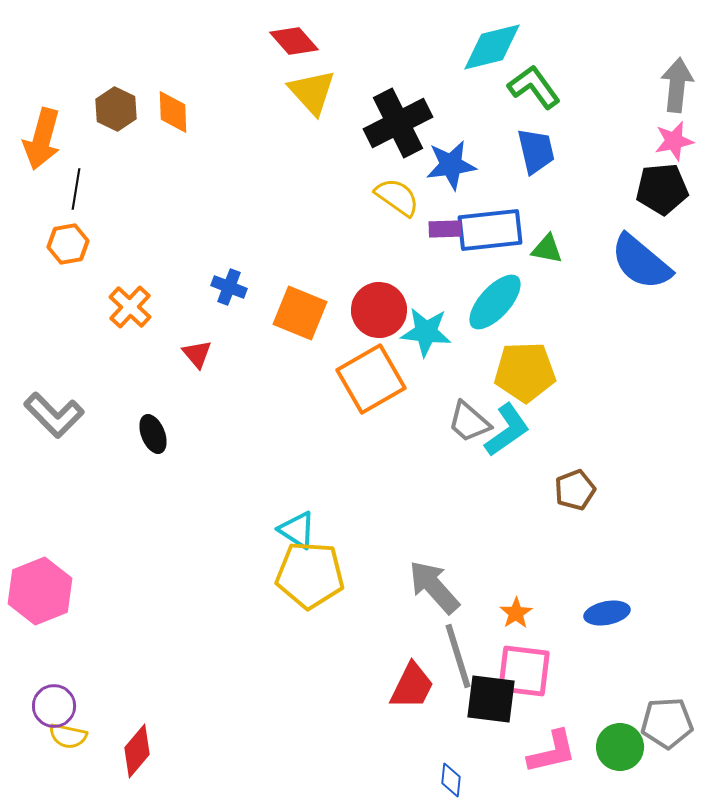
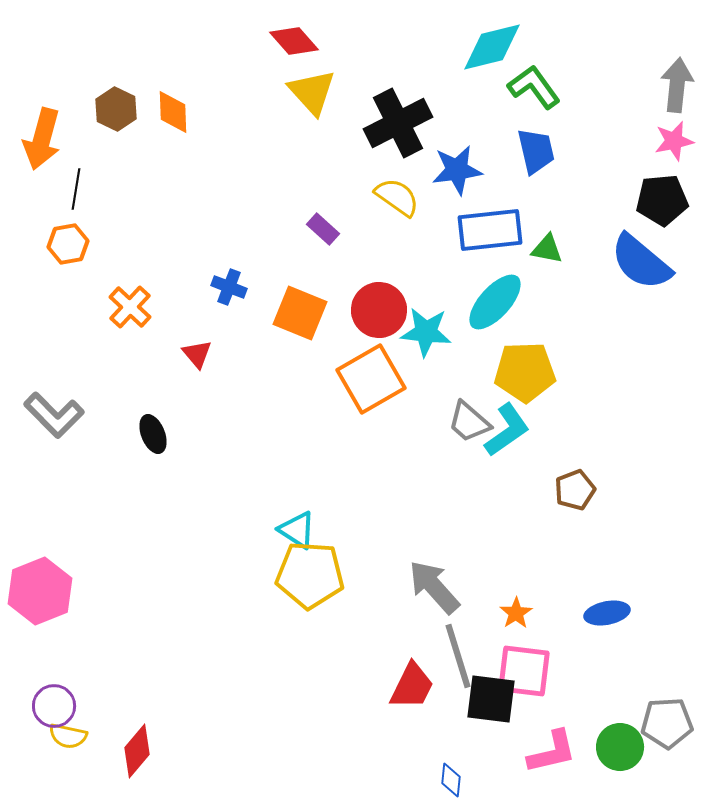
blue star at (451, 165): moved 6 px right, 5 px down
black pentagon at (662, 189): moved 11 px down
purple rectangle at (445, 229): moved 122 px left; rotated 44 degrees clockwise
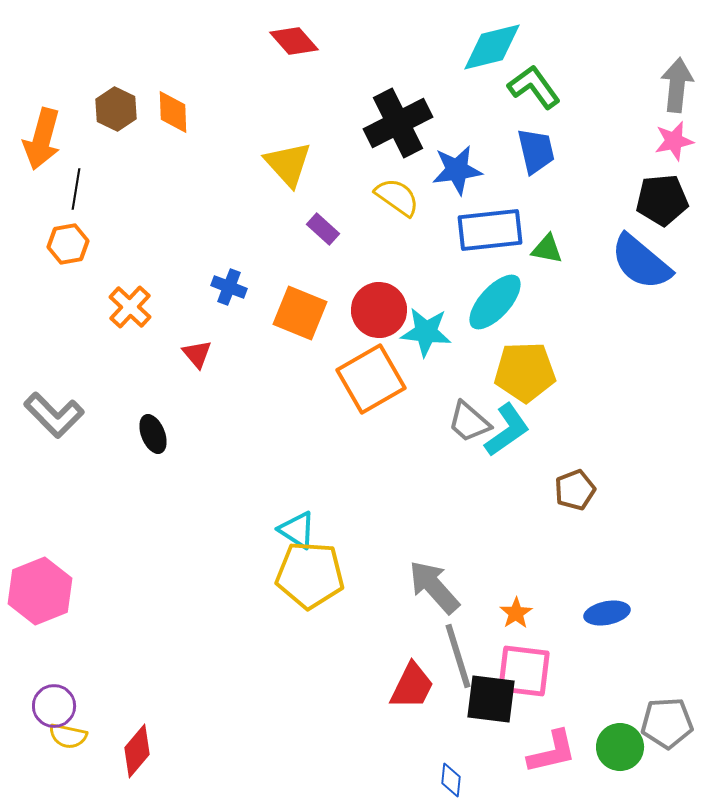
yellow triangle at (312, 92): moved 24 px left, 72 px down
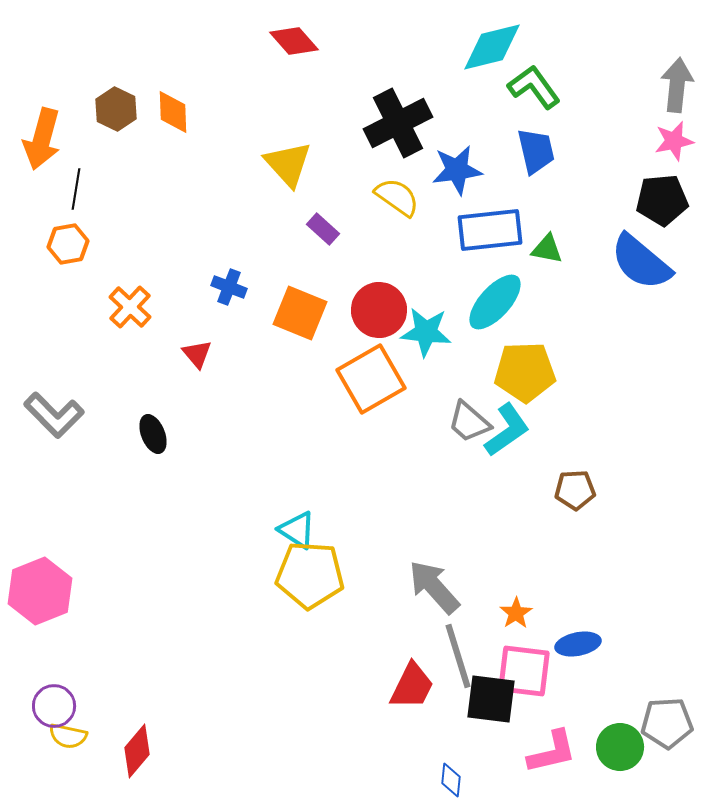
brown pentagon at (575, 490): rotated 18 degrees clockwise
blue ellipse at (607, 613): moved 29 px left, 31 px down
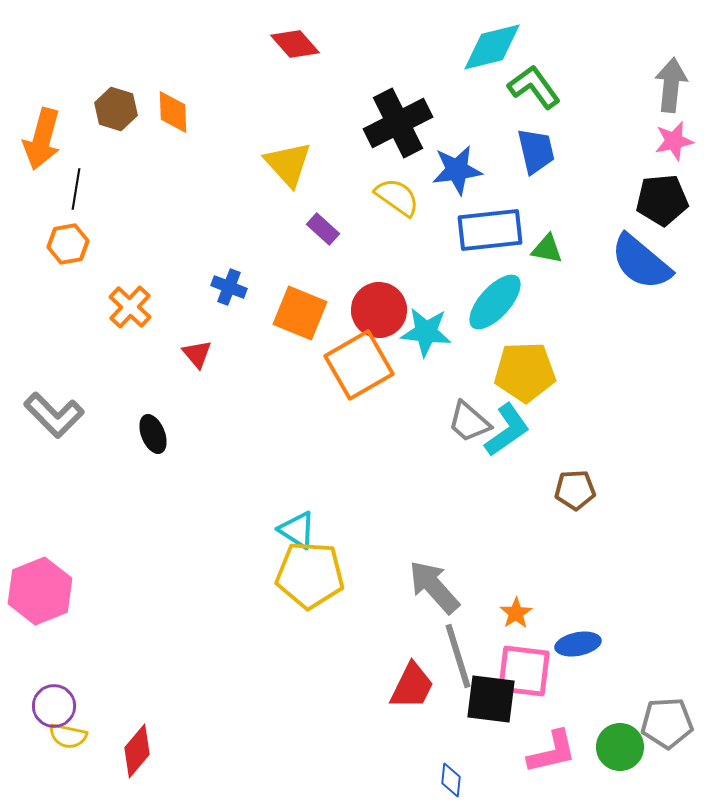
red diamond at (294, 41): moved 1 px right, 3 px down
gray arrow at (677, 85): moved 6 px left
brown hexagon at (116, 109): rotated 9 degrees counterclockwise
orange square at (371, 379): moved 12 px left, 14 px up
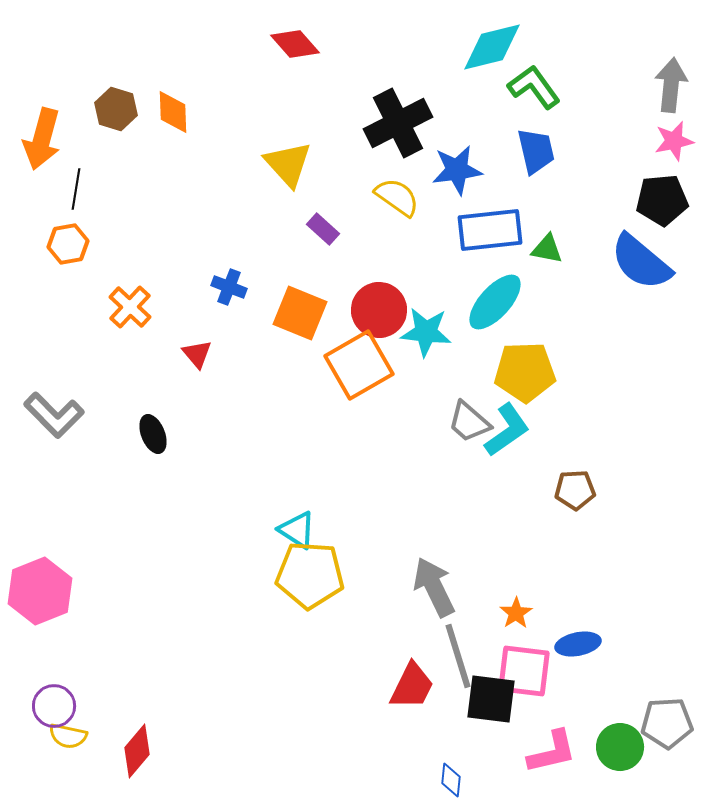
gray arrow at (434, 587): rotated 16 degrees clockwise
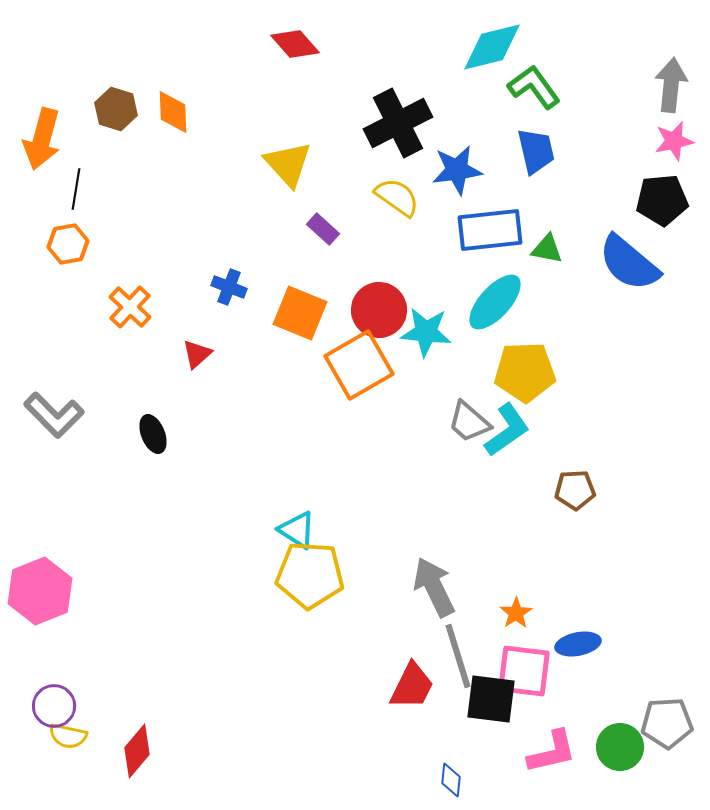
blue semicircle at (641, 262): moved 12 px left, 1 px down
red triangle at (197, 354): rotated 28 degrees clockwise
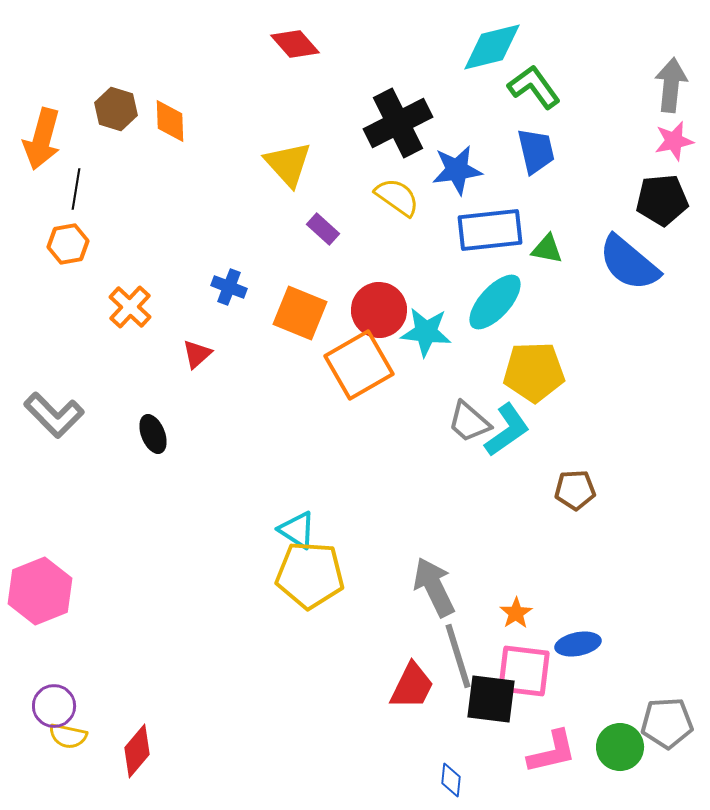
orange diamond at (173, 112): moved 3 px left, 9 px down
yellow pentagon at (525, 372): moved 9 px right
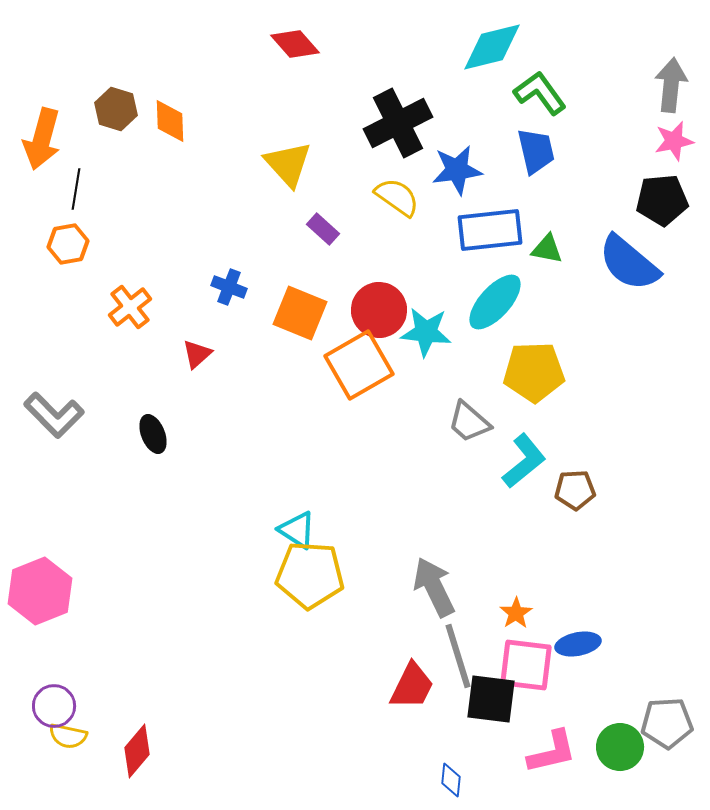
green L-shape at (534, 87): moved 6 px right, 6 px down
orange cross at (130, 307): rotated 9 degrees clockwise
cyan L-shape at (507, 430): moved 17 px right, 31 px down; rotated 4 degrees counterclockwise
pink square at (524, 671): moved 2 px right, 6 px up
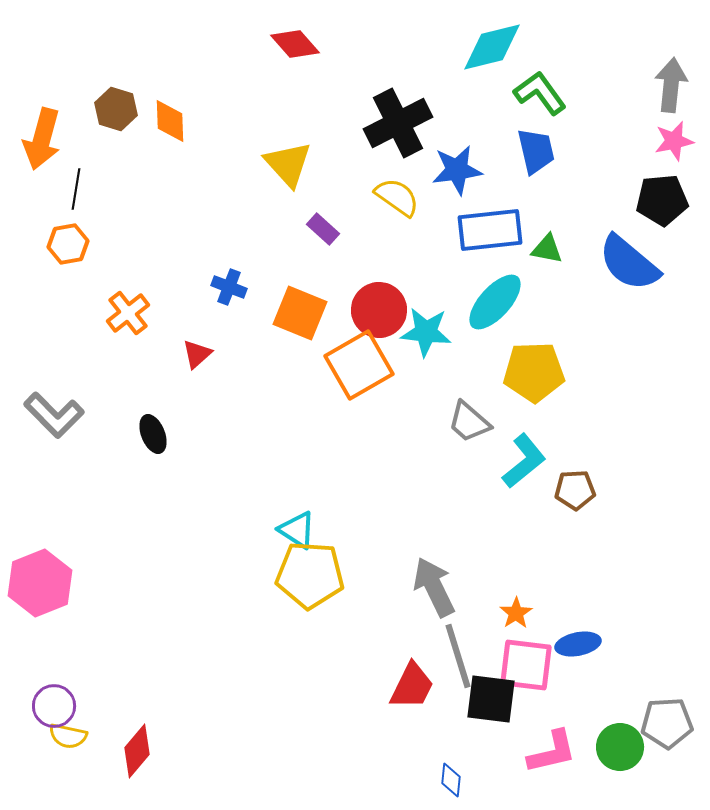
orange cross at (130, 307): moved 2 px left, 6 px down
pink hexagon at (40, 591): moved 8 px up
